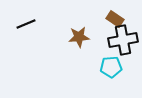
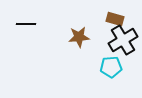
brown rectangle: rotated 18 degrees counterclockwise
black line: rotated 24 degrees clockwise
black cross: rotated 20 degrees counterclockwise
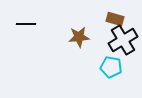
cyan pentagon: rotated 15 degrees clockwise
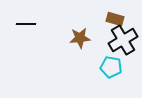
brown star: moved 1 px right, 1 px down
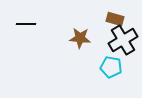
brown star: rotated 10 degrees clockwise
